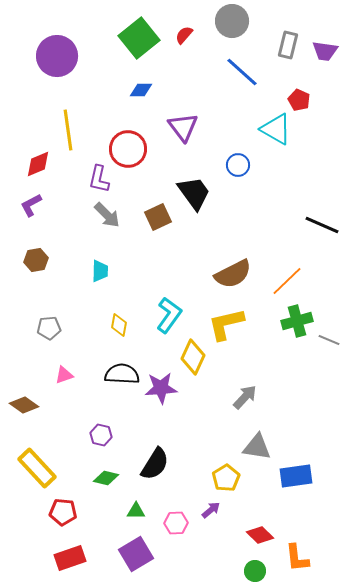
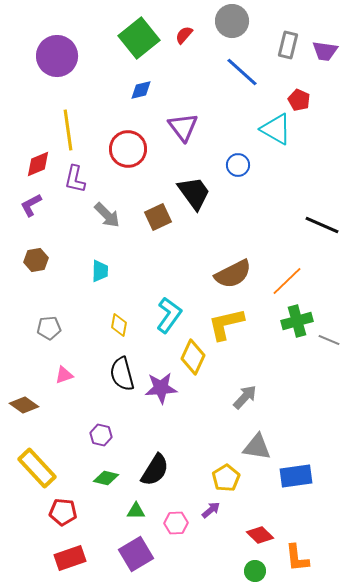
blue diamond at (141, 90): rotated 15 degrees counterclockwise
purple L-shape at (99, 179): moved 24 px left
black semicircle at (122, 374): rotated 108 degrees counterclockwise
black semicircle at (155, 464): moved 6 px down
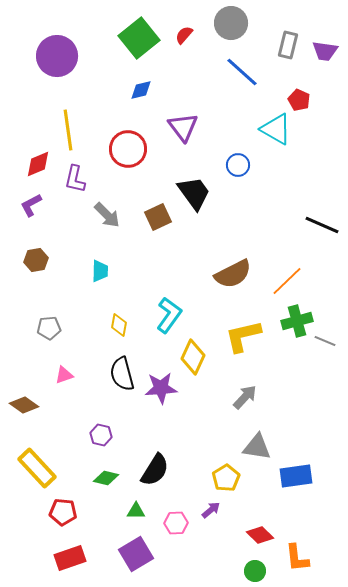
gray circle at (232, 21): moved 1 px left, 2 px down
yellow L-shape at (226, 324): moved 17 px right, 12 px down
gray line at (329, 340): moved 4 px left, 1 px down
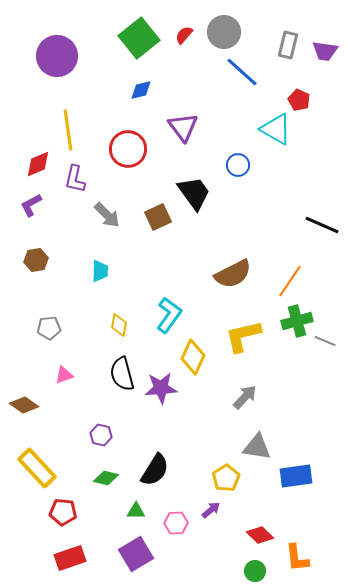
gray circle at (231, 23): moved 7 px left, 9 px down
orange line at (287, 281): moved 3 px right; rotated 12 degrees counterclockwise
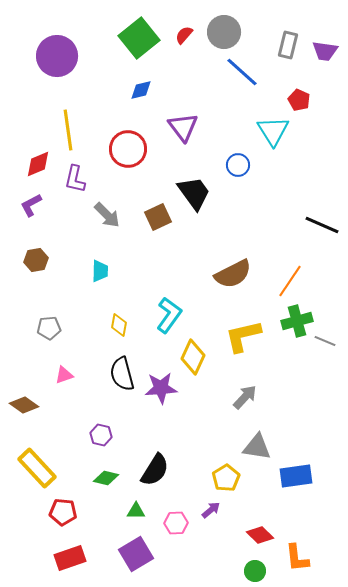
cyan triangle at (276, 129): moved 3 px left, 2 px down; rotated 28 degrees clockwise
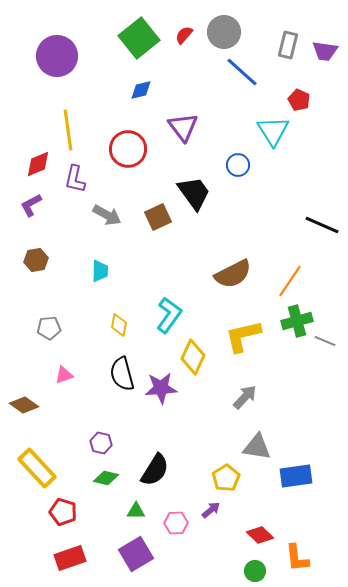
gray arrow at (107, 215): rotated 16 degrees counterclockwise
purple hexagon at (101, 435): moved 8 px down
red pentagon at (63, 512): rotated 12 degrees clockwise
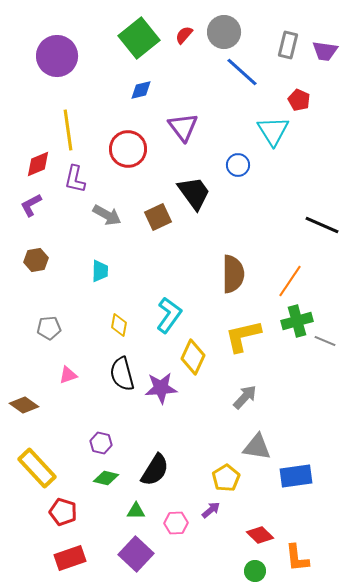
brown semicircle at (233, 274): rotated 63 degrees counterclockwise
pink triangle at (64, 375): moved 4 px right
purple square at (136, 554): rotated 16 degrees counterclockwise
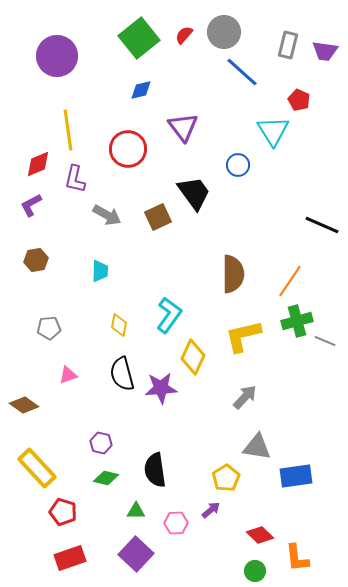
black semicircle at (155, 470): rotated 140 degrees clockwise
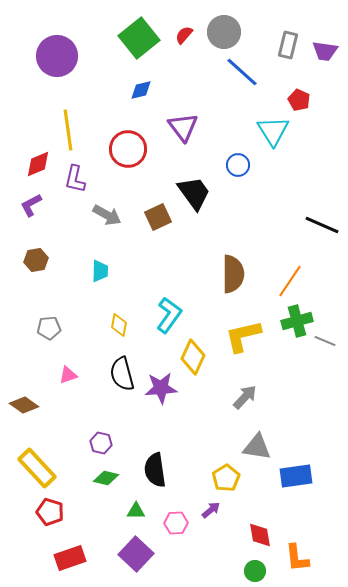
red pentagon at (63, 512): moved 13 px left
red diamond at (260, 535): rotated 36 degrees clockwise
